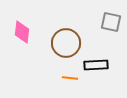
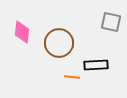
brown circle: moved 7 px left
orange line: moved 2 px right, 1 px up
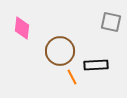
pink diamond: moved 4 px up
brown circle: moved 1 px right, 8 px down
orange line: rotated 56 degrees clockwise
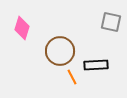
pink diamond: rotated 10 degrees clockwise
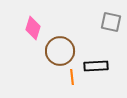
pink diamond: moved 11 px right
black rectangle: moved 1 px down
orange line: rotated 21 degrees clockwise
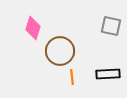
gray square: moved 4 px down
black rectangle: moved 12 px right, 8 px down
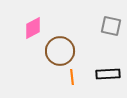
pink diamond: rotated 45 degrees clockwise
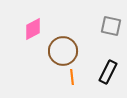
pink diamond: moved 1 px down
brown circle: moved 3 px right
black rectangle: moved 2 px up; rotated 60 degrees counterclockwise
